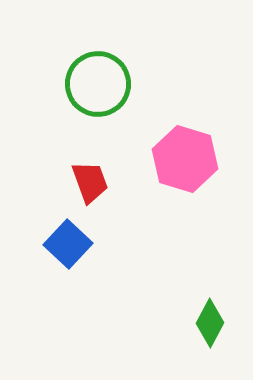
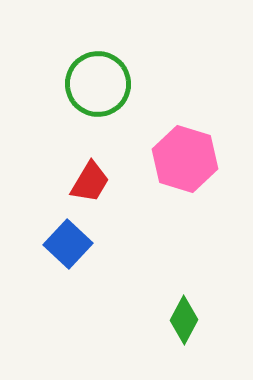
red trapezoid: rotated 51 degrees clockwise
green diamond: moved 26 px left, 3 px up
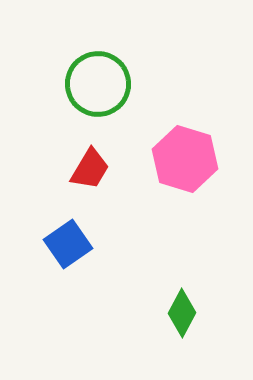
red trapezoid: moved 13 px up
blue square: rotated 12 degrees clockwise
green diamond: moved 2 px left, 7 px up
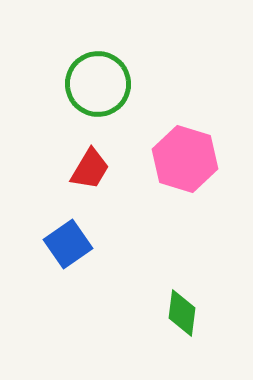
green diamond: rotated 21 degrees counterclockwise
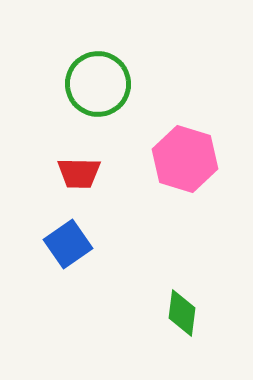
red trapezoid: moved 11 px left, 4 px down; rotated 60 degrees clockwise
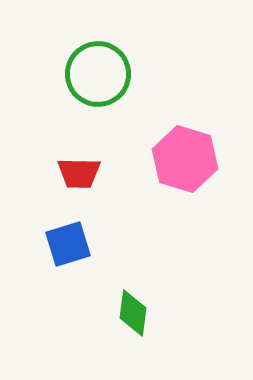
green circle: moved 10 px up
blue square: rotated 18 degrees clockwise
green diamond: moved 49 px left
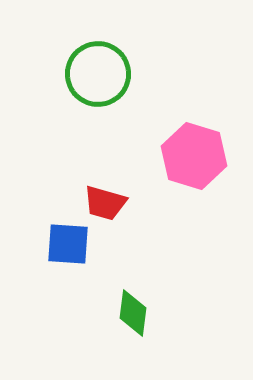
pink hexagon: moved 9 px right, 3 px up
red trapezoid: moved 26 px right, 30 px down; rotated 15 degrees clockwise
blue square: rotated 21 degrees clockwise
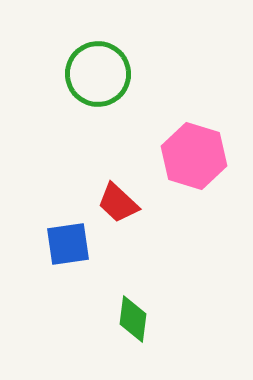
red trapezoid: moved 13 px right; rotated 27 degrees clockwise
blue square: rotated 12 degrees counterclockwise
green diamond: moved 6 px down
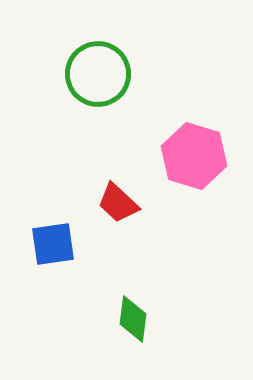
blue square: moved 15 px left
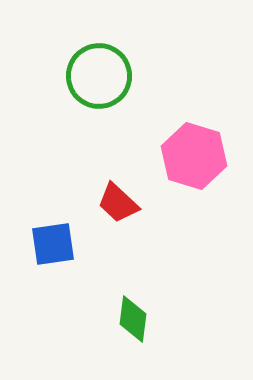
green circle: moved 1 px right, 2 px down
